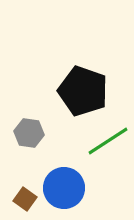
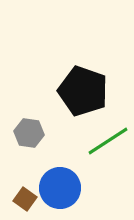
blue circle: moved 4 px left
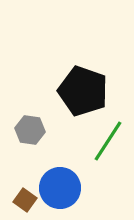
gray hexagon: moved 1 px right, 3 px up
green line: rotated 24 degrees counterclockwise
brown square: moved 1 px down
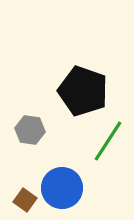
blue circle: moved 2 px right
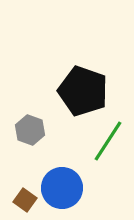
gray hexagon: rotated 12 degrees clockwise
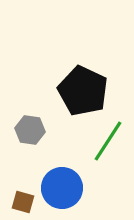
black pentagon: rotated 6 degrees clockwise
gray hexagon: rotated 12 degrees counterclockwise
brown square: moved 2 px left, 2 px down; rotated 20 degrees counterclockwise
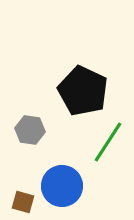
green line: moved 1 px down
blue circle: moved 2 px up
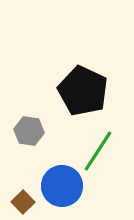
gray hexagon: moved 1 px left, 1 px down
green line: moved 10 px left, 9 px down
brown square: rotated 30 degrees clockwise
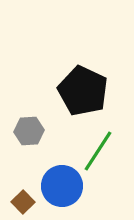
gray hexagon: rotated 12 degrees counterclockwise
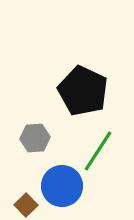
gray hexagon: moved 6 px right, 7 px down
brown square: moved 3 px right, 3 px down
